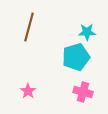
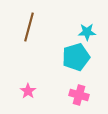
pink cross: moved 4 px left, 3 px down
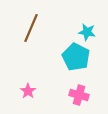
brown line: moved 2 px right, 1 px down; rotated 8 degrees clockwise
cyan star: rotated 12 degrees clockwise
cyan pentagon: rotated 28 degrees counterclockwise
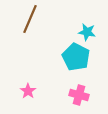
brown line: moved 1 px left, 9 px up
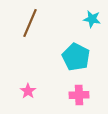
brown line: moved 4 px down
cyan star: moved 5 px right, 13 px up
pink cross: rotated 18 degrees counterclockwise
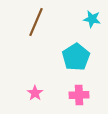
brown line: moved 6 px right, 1 px up
cyan pentagon: rotated 12 degrees clockwise
pink star: moved 7 px right, 2 px down
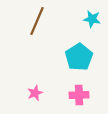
brown line: moved 1 px right, 1 px up
cyan pentagon: moved 3 px right
pink star: rotated 14 degrees clockwise
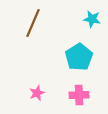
brown line: moved 4 px left, 2 px down
pink star: moved 2 px right
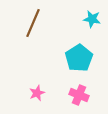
cyan pentagon: moved 1 px down
pink cross: rotated 24 degrees clockwise
